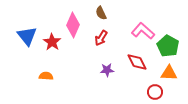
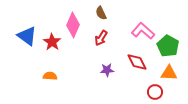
blue triangle: rotated 15 degrees counterclockwise
orange semicircle: moved 4 px right
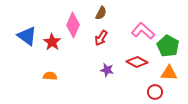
brown semicircle: rotated 128 degrees counterclockwise
red diamond: rotated 35 degrees counterclockwise
purple star: rotated 16 degrees clockwise
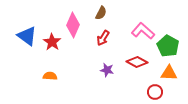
red arrow: moved 2 px right
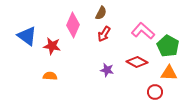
red arrow: moved 1 px right, 4 px up
red star: moved 4 px down; rotated 24 degrees counterclockwise
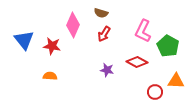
brown semicircle: rotated 80 degrees clockwise
pink L-shape: rotated 105 degrees counterclockwise
blue triangle: moved 3 px left, 4 px down; rotated 15 degrees clockwise
orange triangle: moved 7 px right, 8 px down
